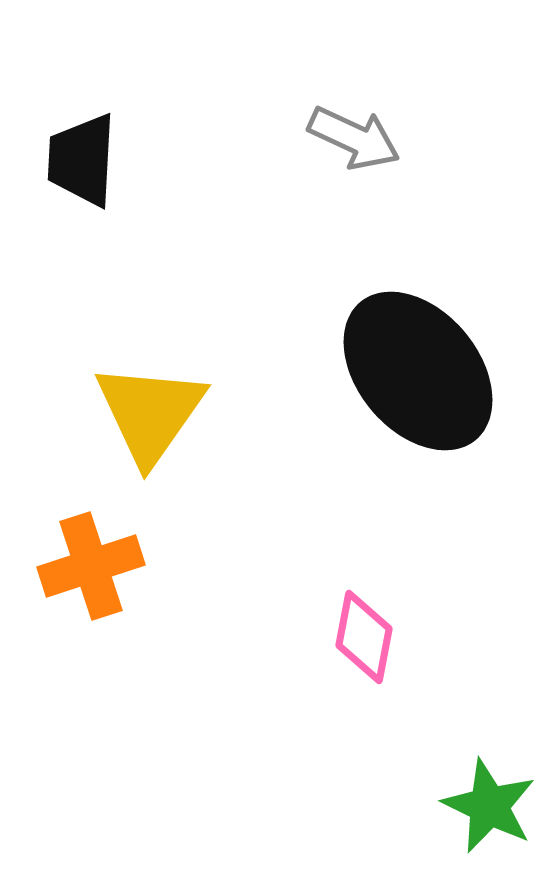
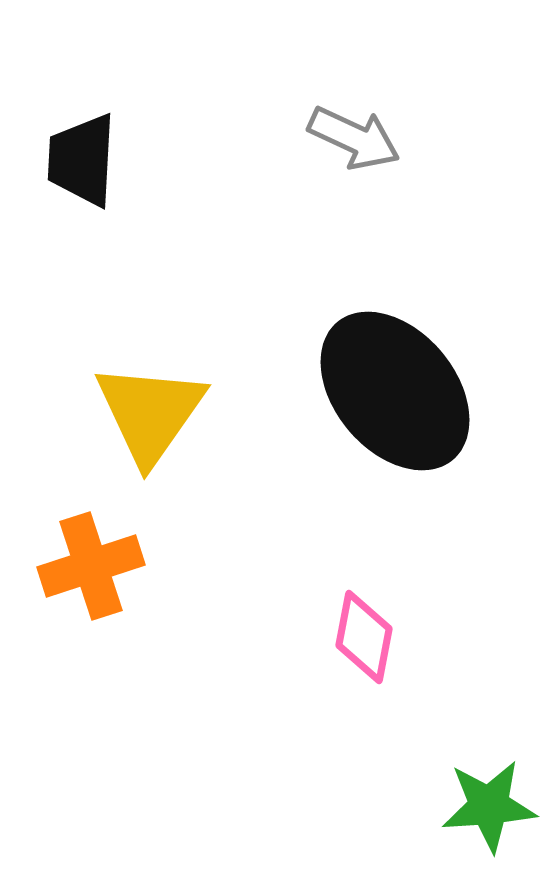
black ellipse: moved 23 px left, 20 px down
green star: rotated 30 degrees counterclockwise
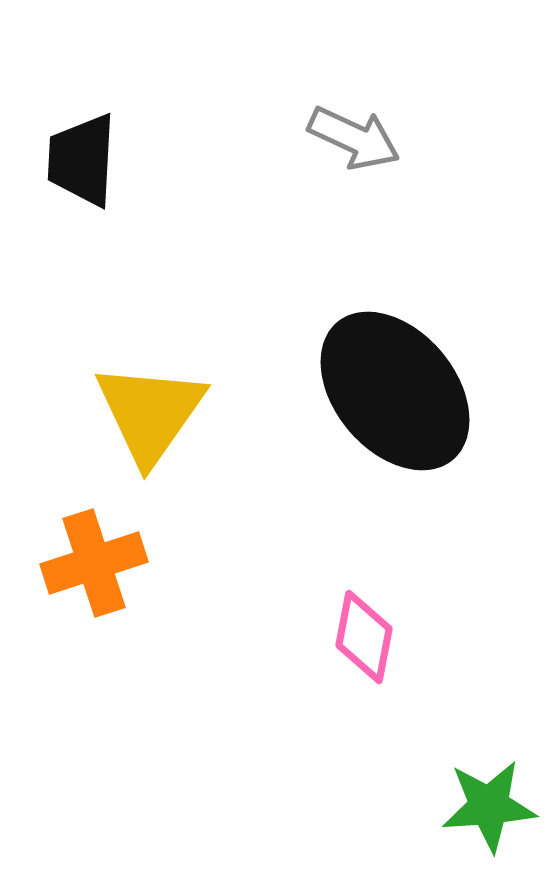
orange cross: moved 3 px right, 3 px up
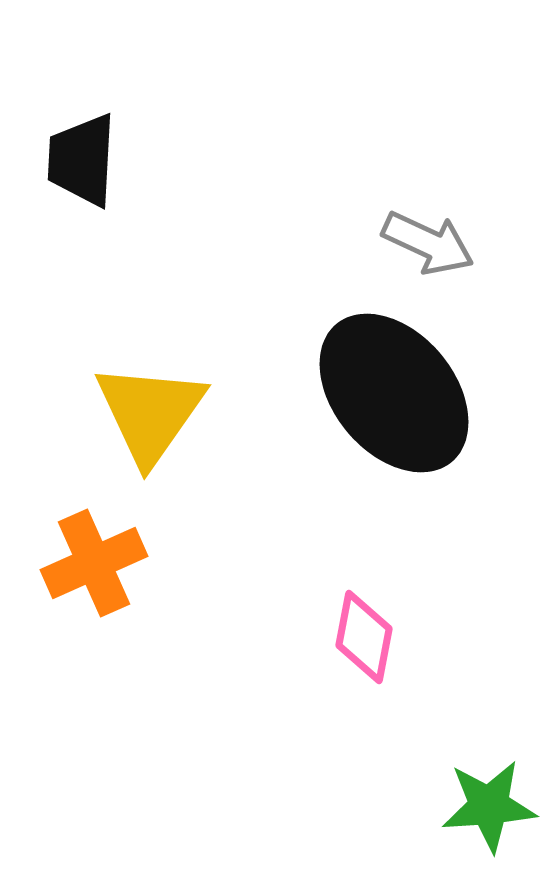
gray arrow: moved 74 px right, 105 px down
black ellipse: moved 1 px left, 2 px down
orange cross: rotated 6 degrees counterclockwise
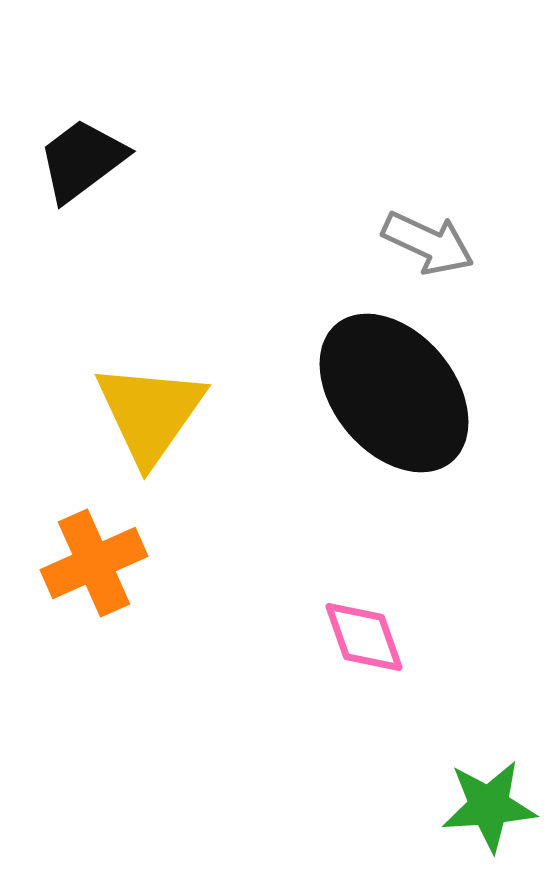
black trapezoid: rotated 50 degrees clockwise
pink diamond: rotated 30 degrees counterclockwise
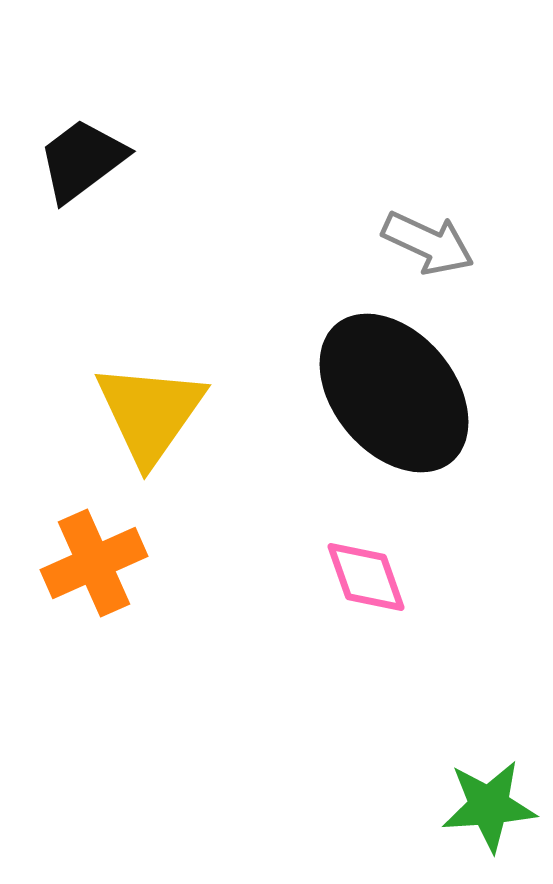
pink diamond: moved 2 px right, 60 px up
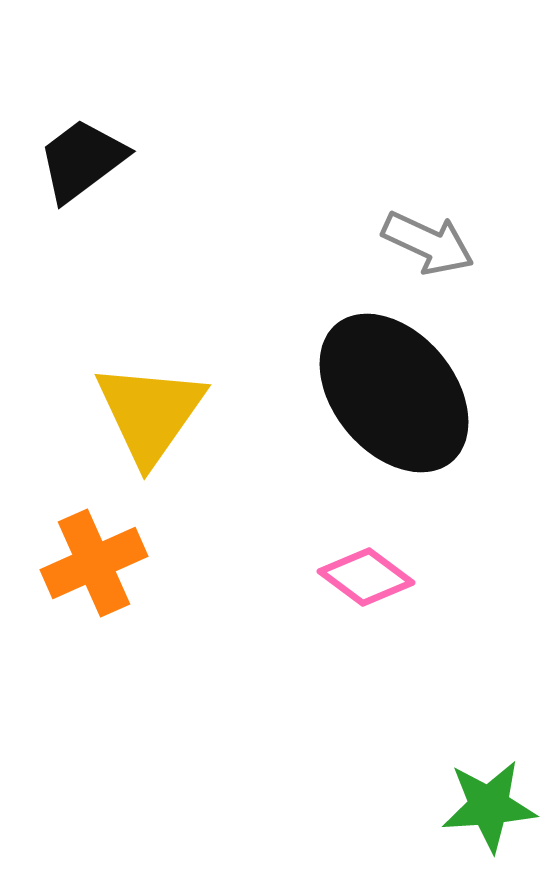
pink diamond: rotated 34 degrees counterclockwise
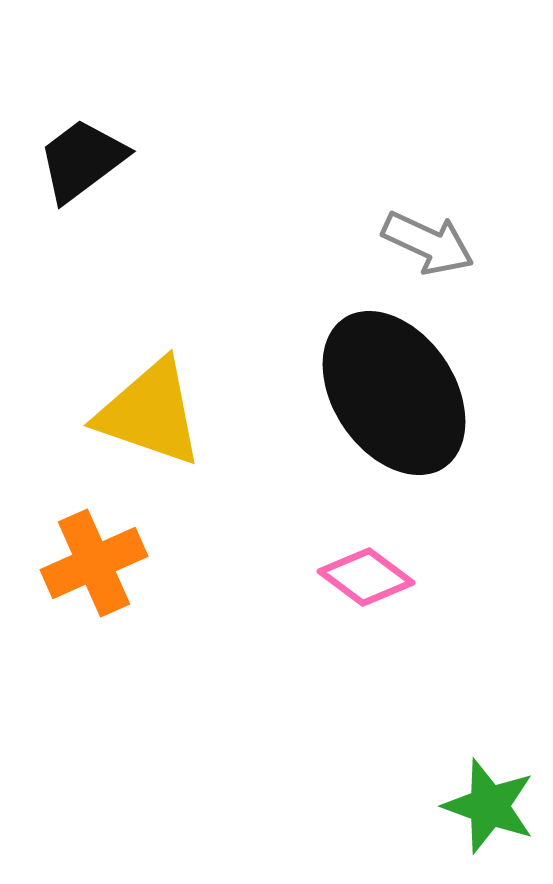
black ellipse: rotated 6 degrees clockwise
yellow triangle: rotated 46 degrees counterclockwise
green star: rotated 24 degrees clockwise
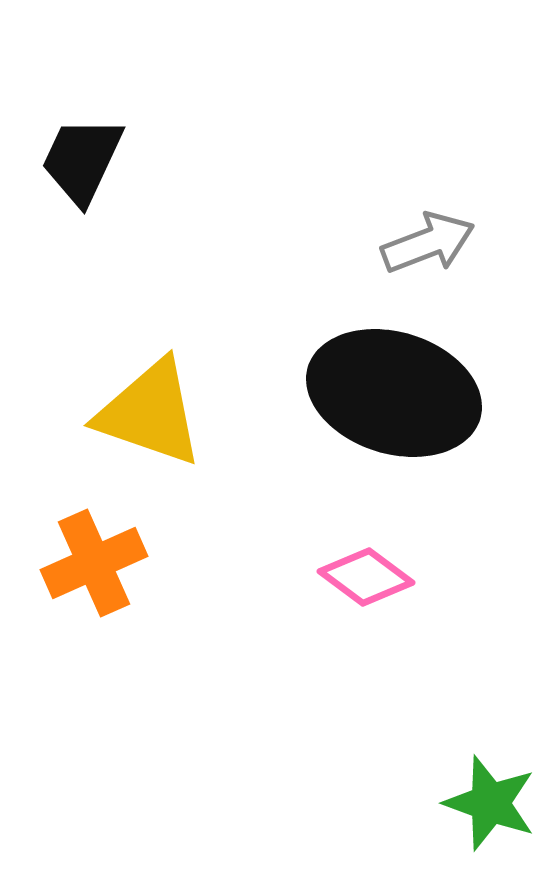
black trapezoid: rotated 28 degrees counterclockwise
gray arrow: rotated 46 degrees counterclockwise
black ellipse: rotated 39 degrees counterclockwise
green star: moved 1 px right, 3 px up
